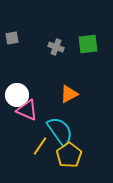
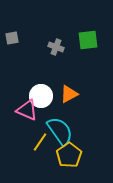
green square: moved 4 px up
white circle: moved 24 px right, 1 px down
yellow line: moved 4 px up
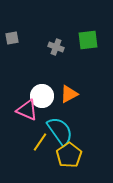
white circle: moved 1 px right
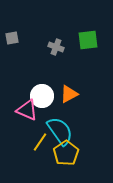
yellow pentagon: moved 3 px left, 2 px up
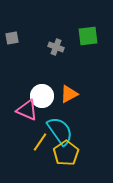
green square: moved 4 px up
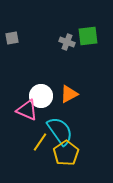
gray cross: moved 11 px right, 5 px up
white circle: moved 1 px left
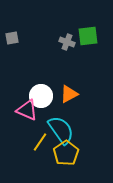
cyan semicircle: moved 1 px right, 1 px up
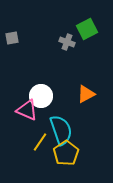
green square: moved 1 px left, 7 px up; rotated 20 degrees counterclockwise
orange triangle: moved 17 px right
cyan semicircle: rotated 16 degrees clockwise
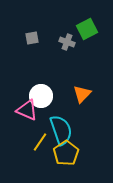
gray square: moved 20 px right
orange triangle: moved 4 px left; rotated 18 degrees counterclockwise
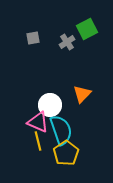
gray square: moved 1 px right
gray cross: rotated 35 degrees clockwise
white circle: moved 9 px right, 9 px down
pink triangle: moved 11 px right, 12 px down
yellow line: moved 2 px left, 1 px up; rotated 48 degrees counterclockwise
